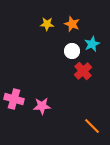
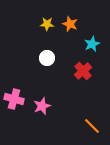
orange star: moved 2 px left
white circle: moved 25 px left, 7 px down
pink star: rotated 18 degrees counterclockwise
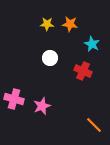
orange star: rotated 14 degrees counterclockwise
cyan star: rotated 21 degrees counterclockwise
white circle: moved 3 px right
red cross: rotated 24 degrees counterclockwise
orange line: moved 2 px right, 1 px up
